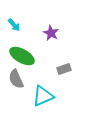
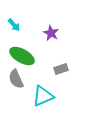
gray rectangle: moved 3 px left
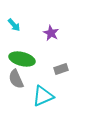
green ellipse: moved 3 px down; rotated 15 degrees counterclockwise
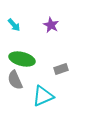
purple star: moved 8 px up
gray semicircle: moved 1 px left, 1 px down
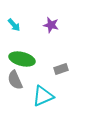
purple star: rotated 14 degrees counterclockwise
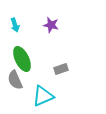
cyan arrow: moved 1 px right; rotated 24 degrees clockwise
green ellipse: rotated 50 degrees clockwise
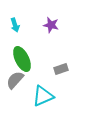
gray semicircle: rotated 66 degrees clockwise
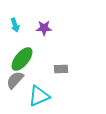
purple star: moved 7 px left, 3 px down; rotated 14 degrees counterclockwise
green ellipse: rotated 65 degrees clockwise
gray rectangle: rotated 16 degrees clockwise
cyan triangle: moved 4 px left
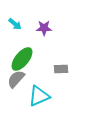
cyan arrow: moved 1 px up; rotated 32 degrees counterclockwise
gray semicircle: moved 1 px right, 1 px up
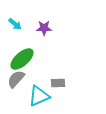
green ellipse: rotated 10 degrees clockwise
gray rectangle: moved 3 px left, 14 px down
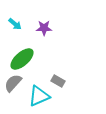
gray semicircle: moved 3 px left, 4 px down
gray rectangle: moved 2 px up; rotated 32 degrees clockwise
